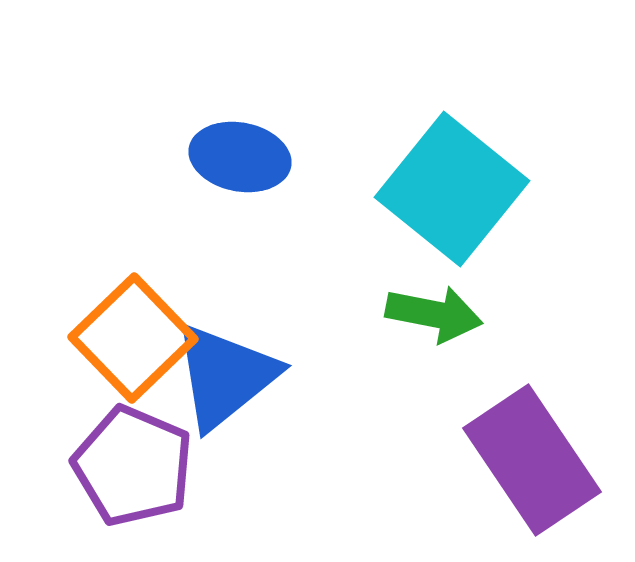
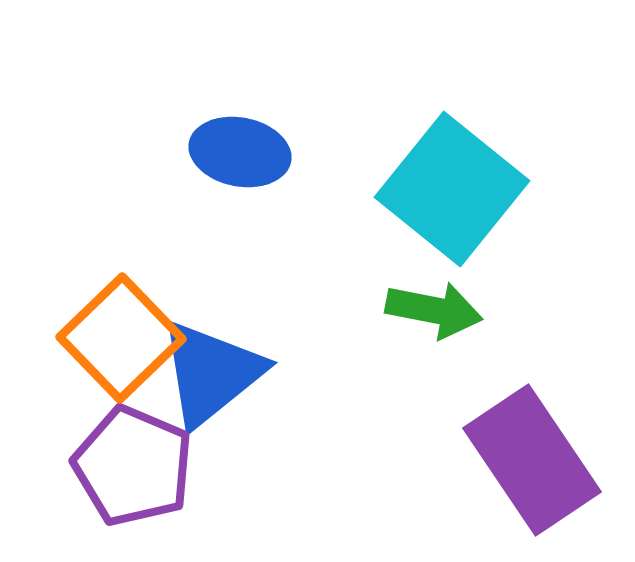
blue ellipse: moved 5 px up
green arrow: moved 4 px up
orange square: moved 12 px left
blue triangle: moved 14 px left, 3 px up
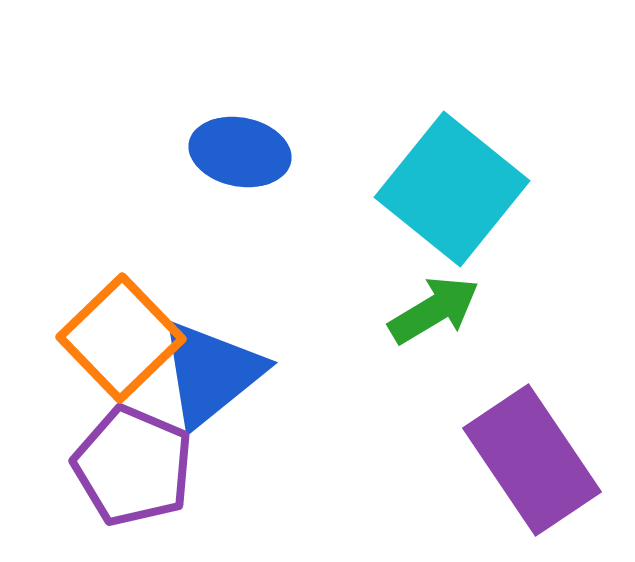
green arrow: rotated 42 degrees counterclockwise
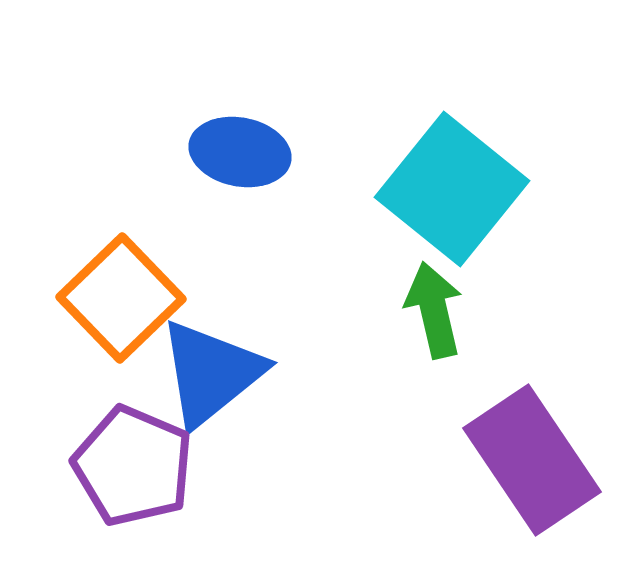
green arrow: rotated 72 degrees counterclockwise
orange square: moved 40 px up
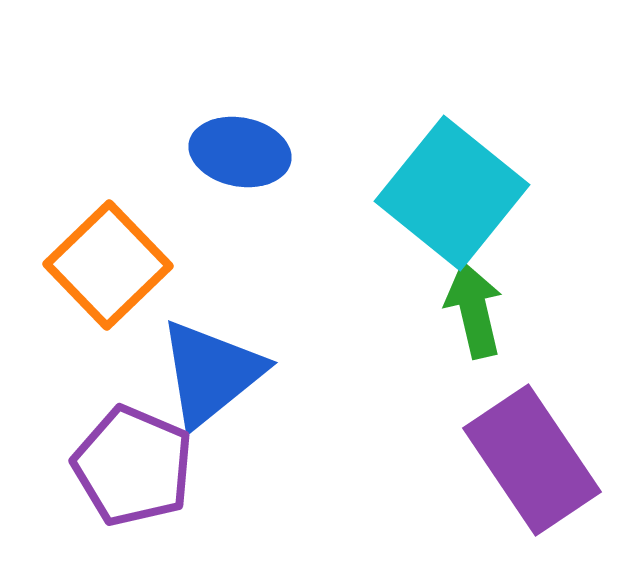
cyan square: moved 4 px down
orange square: moved 13 px left, 33 px up
green arrow: moved 40 px right
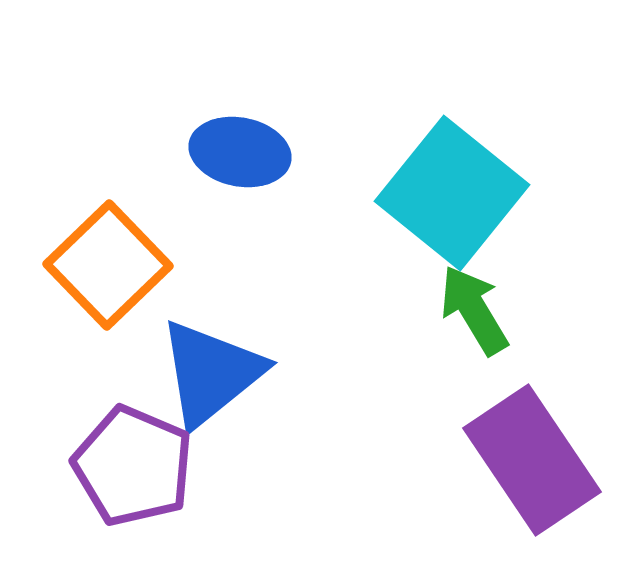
green arrow: rotated 18 degrees counterclockwise
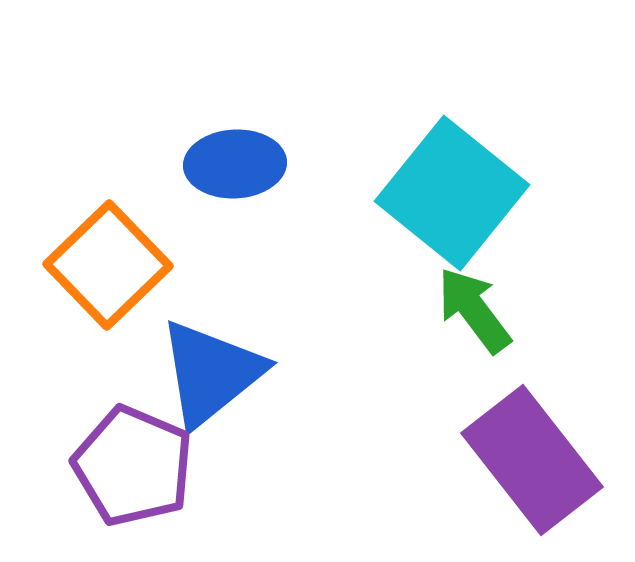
blue ellipse: moved 5 px left, 12 px down; rotated 14 degrees counterclockwise
green arrow: rotated 6 degrees counterclockwise
purple rectangle: rotated 4 degrees counterclockwise
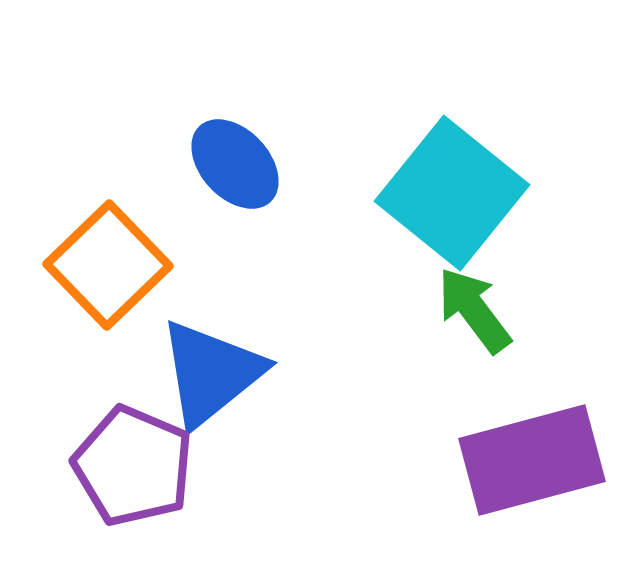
blue ellipse: rotated 50 degrees clockwise
purple rectangle: rotated 67 degrees counterclockwise
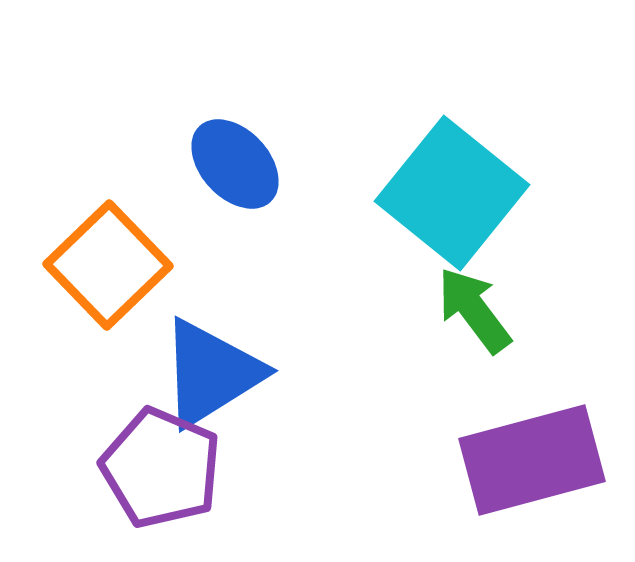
blue triangle: rotated 7 degrees clockwise
purple pentagon: moved 28 px right, 2 px down
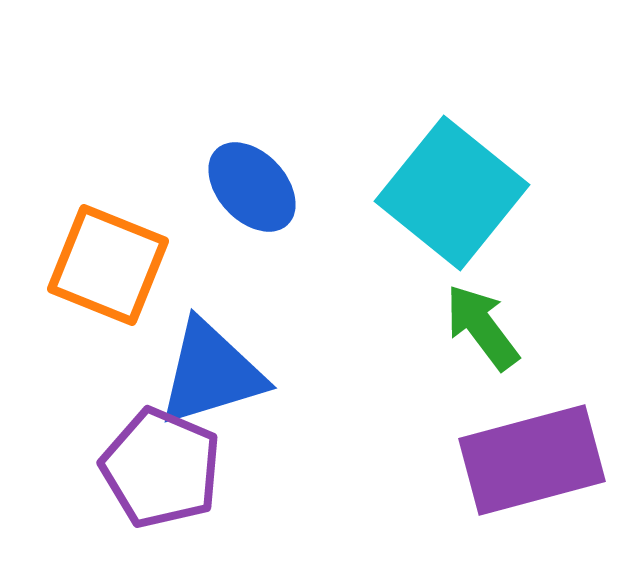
blue ellipse: moved 17 px right, 23 px down
orange square: rotated 24 degrees counterclockwise
green arrow: moved 8 px right, 17 px down
blue triangle: rotated 15 degrees clockwise
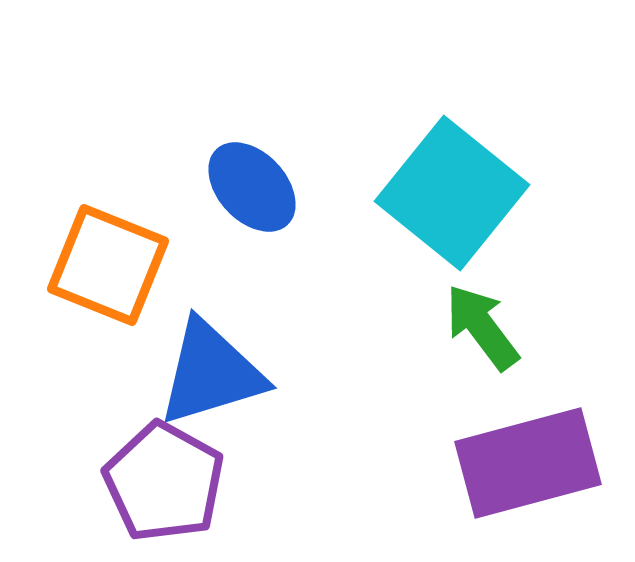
purple rectangle: moved 4 px left, 3 px down
purple pentagon: moved 3 px right, 14 px down; rotated 6 degrees clockwise
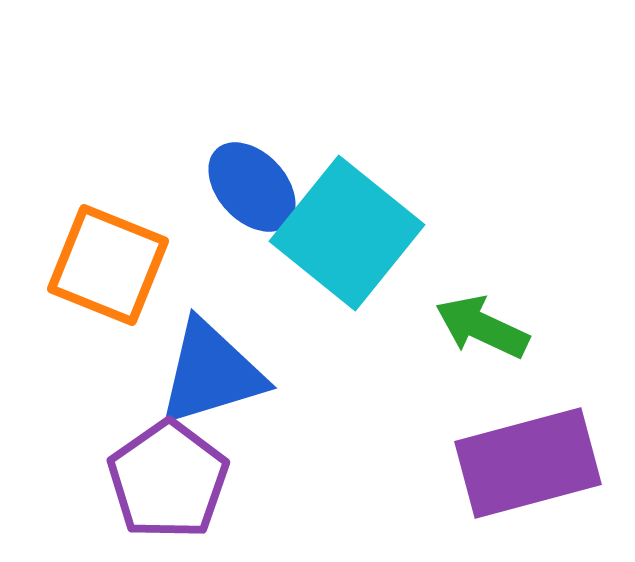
cyan square: moved 105 px left, 40 px down
green arrow: rotated 28 degrees counterclockwise
purple pentagon: moved 4 px right, 2 px up; rotated 8 degrees clockwise
